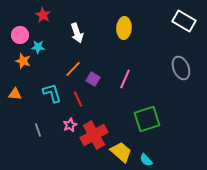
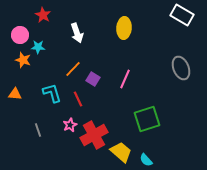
white rectangle: moved 2 px left, 6 px up
orange star: moved 1 px up
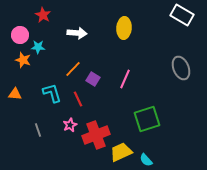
white arrow: rotated 66 degrees counterclockwise
red cross: moved 2 px right; rotated 8 degrees clockwise
yellow trapezoid: rotated 65 degrees counterclockwise
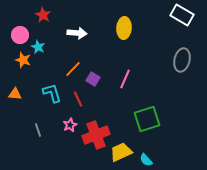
cyan star: rotated 24 degrees clockwise
gray ellipse: moved 1 px right, 8 px up; rotated 35 degrees clockwise
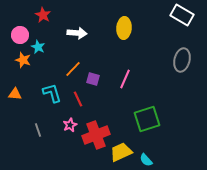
purple square: rotated 16 degrees counterclockwise
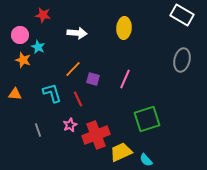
red star: rotated 21 degrees counterclockwise
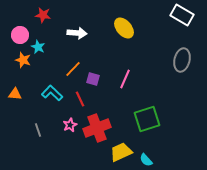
yellow ellipse: rotated 45 degrees counterclockwise
cyan L-shape: rotated 30 degrees counterclockwise
red line: moved 2 px right
red cross: moved 1 px right, 7 px up
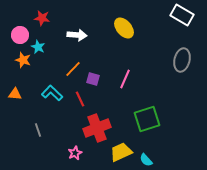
red star: moved 1 px left, 3 px down
white arrow: moved 2 px down
pink star: moved 5 px right, 28 px down
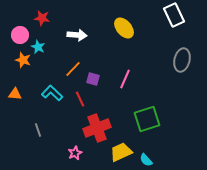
white rectangle: moved 8 px left; rotated 35 degrees clockwise
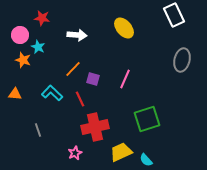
red cross: moved 2 px left, 1 px up; rotated 8 degrees clockwise
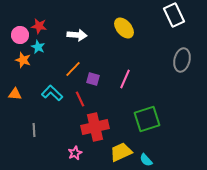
red star: moved 3 px left, 8 px down
gray line: moved 4 px left; rotated 16 degrees clockwise
